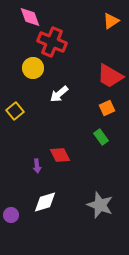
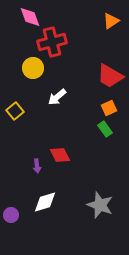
red cross: rotated 36 degrees counterclockwise
white arrow: moved 2 px left, 3 px down
orange square: moved 2 px right
green rectangle: moved 4 px right, 8 px up
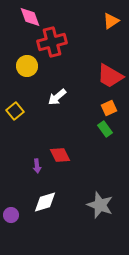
yellow circle: moved 6 px left, 2 px up
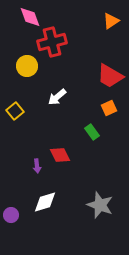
green rectangle: moved 13 px left, 3 px down
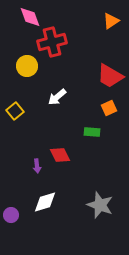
green rectangle: rotated 49 degrees counterclockwise
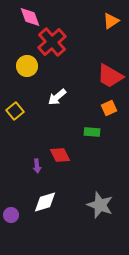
red cross: rotated 28 degrees counterclockwise
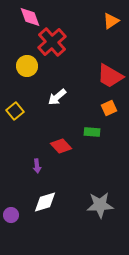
red diamond: moved 1 px right, 9 px up; rotated 15 degrees counterclockwise
gray star: rotated 24 degrees counterclockwise
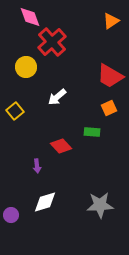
yellow circle: moved 1 px left, 1 px down
